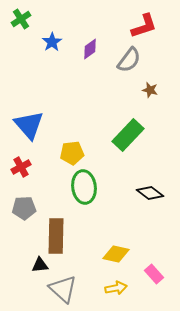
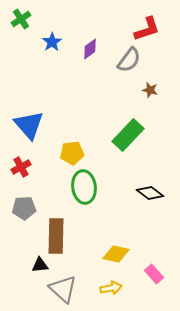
red L-shape: moved 3 px right, 3 px down
yellow arrow: moved 5 px left
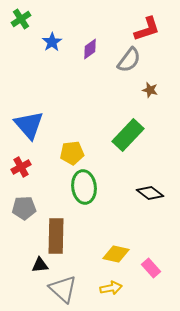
pink rectangle: moved 3 px left, 6 px up
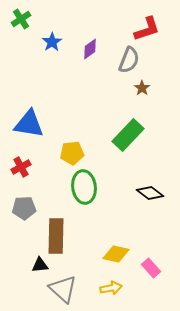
gray semicircle: rotated 16 degrees counterclockwise
brown star: moved 8 px left, 2 px up; rotated 21 degrees clockwise
blue triangle: moved 1 px up; rotated 40 degrees counterclockwise
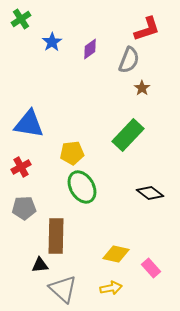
green ellipse: moved 2 px left; rotated 24 degrees counterclockwise
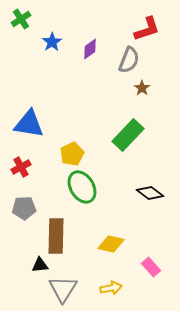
yellow pentagon: moved 1 px down; rotated 20 degrees counterclockwise
yellow diamond: moved 5 px left, 10 px up
pink rectangle: moved 1 px up
gray triangle: rotated 20 degrees clockwise
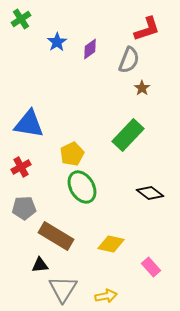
blue star: moved 5 px right
brown rectangle: rotated 60 degrees counterclockwise
yellow arrow: moved 5 px left, 8 px down
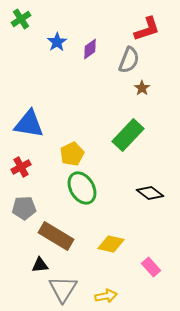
green ellipse: moved 1 px down
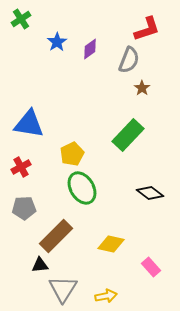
brown rectangle: rotated 76 degrees counterclockwise
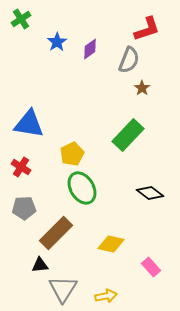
red cross: rotated 30 degrees counterclockwise
brown rectangle: moved 3 px up
